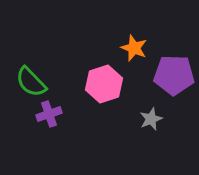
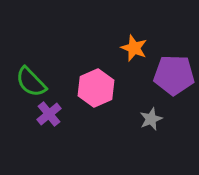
pink hexagon: moved 8 px left, 4 px down; rotated 6 degrees counterclockwise
purple cross: rotated 20 degrees counterclockwise
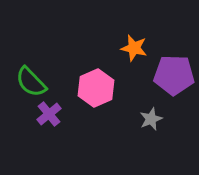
orange star: rotated 8 degrees counterclockwise
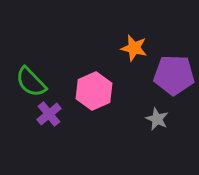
pink hexagon: moved 2 px left, 3 px down
gray star: moved 6 px right; rotated 25 degrees counterclockwise
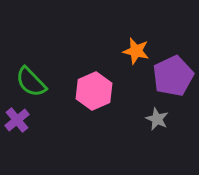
orange star: moved 2 px right, 3 px down
purple pentagon: moved 1 px left, 1 px down; rotated 27 degrees counterclockwise
purple cross: moved 32 px left, 6 px down
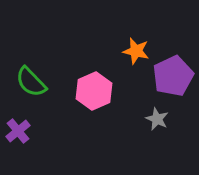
purple cross: moved 1 px right, 11 px down
